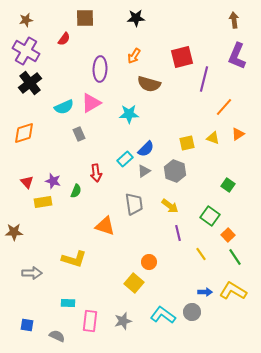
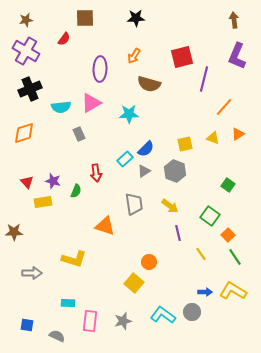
black cross at (30, 83): moved 6 px down; rotated 15 degrees clockwise
cyan semicircle at (64, 107): moved 3 px left; rotated 18 degrees clockwise
yellow square at (187, 143): moved 2 px left, 1 px down
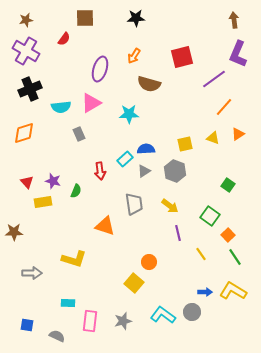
purple L-shape at (237, 56): moved 1 px right, 2 px up
purple ellipse at (100, 69): rotated 15 degrees clockwise
purple line at (204, 79): moved 10 px right; rotated 40 degrees clockwise
blue semicircle at (146, 149): rotated 138 degrees counterclockwise
red arrow at (96, 173): moved 4 px right, 2 px up
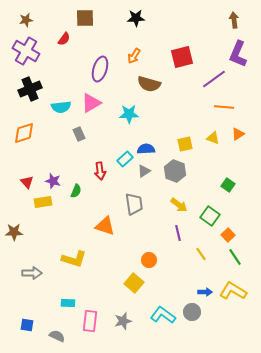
orange line at (224, 107): rotated 54 degrees clockwise
yellow arrow at (170, 206): moved 9 px right, 1 px up
orange circle at (149, 262): moved 2 px up
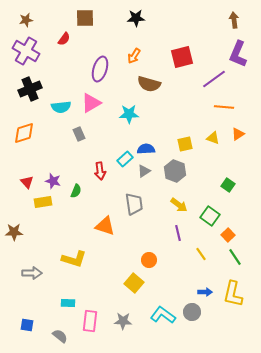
yellow L-shape at (233, 291): moved 3 px down; rotated 108 degrees counterclockwise
gray star at (123, 321): rotated 18 degrees clockwise
gray semicircle at (57, 336): moved 3 px right; rotated 14 degrees clockwise
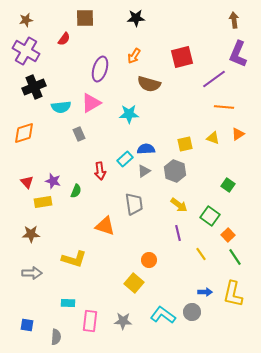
black cross at (30, 89): moved 4 px right, 2 px up
brown star at (14, 232): moved 17 px right, 2 px down
gray semicircle at (60, 336): moved 4 px left, 1 px down; rotated 56 degrees clockwise
